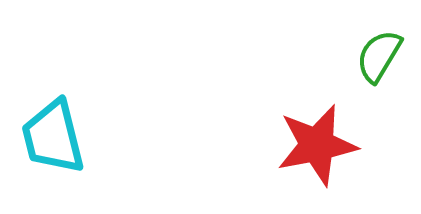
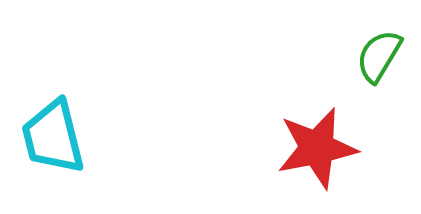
red star: moved 3 px down
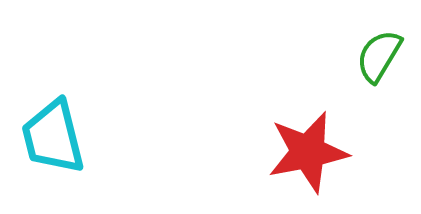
red star: moved 9 px left, 4 px down
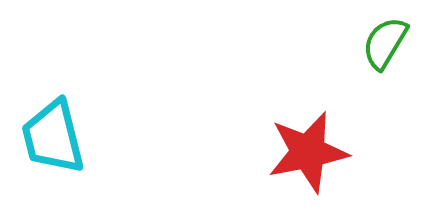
green semicircle: moved 6 px right, 13 px up
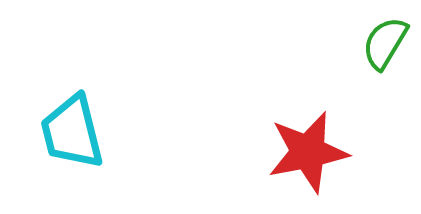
cyan trapezoid: moved 19 px right, 5 px up
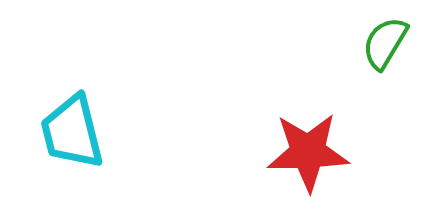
red star: rotated 10 degrees clockwise
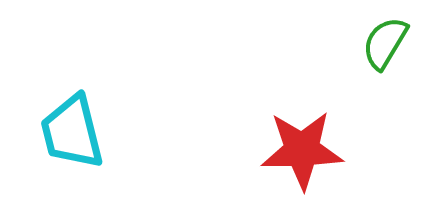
red star: moved 6 px left, 2 px up
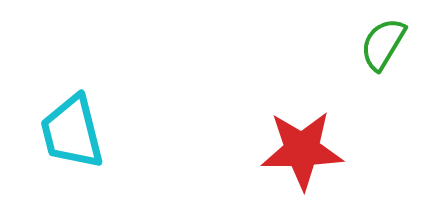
green semicircle: moved 2 px left, 1 px down
